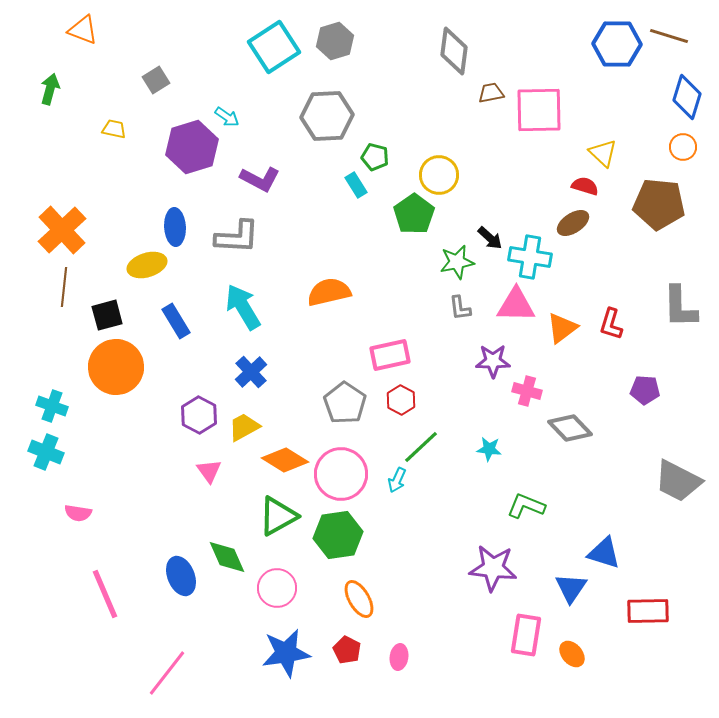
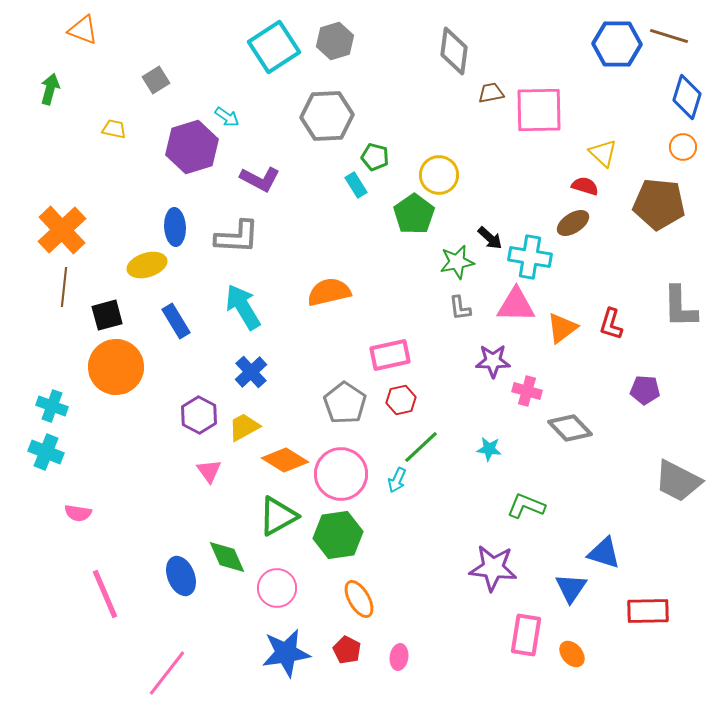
red hexagon at (401, 400): rotated 20 degrees clockwise
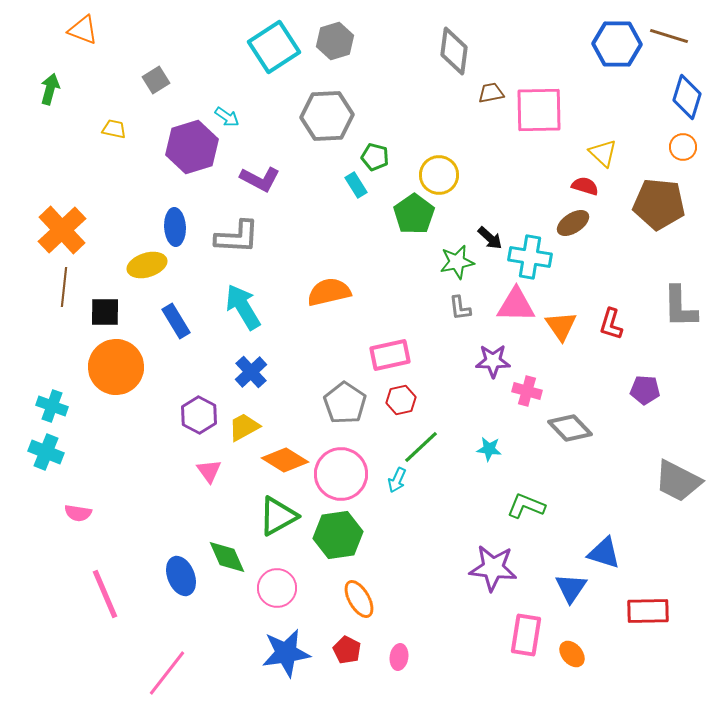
black square at (107, 315): moved 2 px left, 3 px up; rotated 16 degrees clockwise
orange triangle at (562, 328): moved 1 px left, 2 px up; rotated 28 degrees counterclockwise
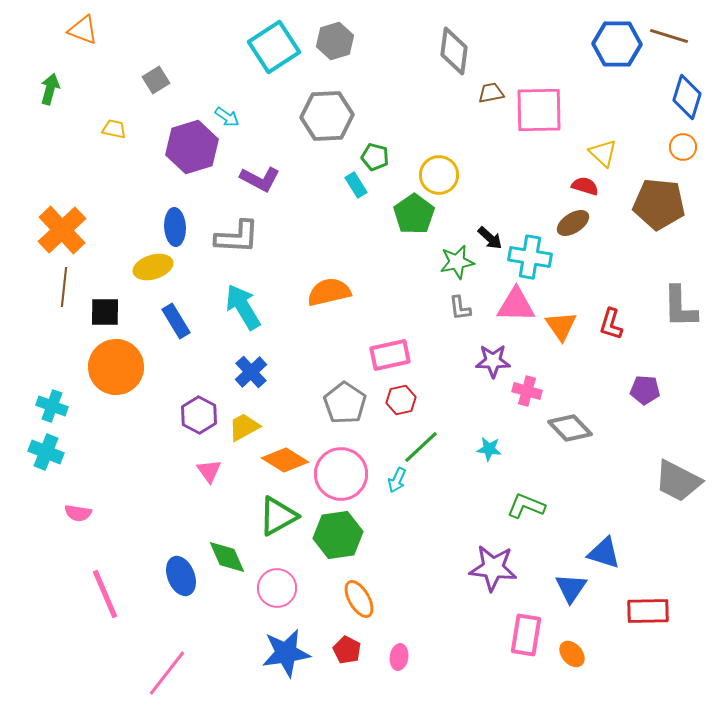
yellow ellipse at (147, 265): moved 6 px right, 2 px down
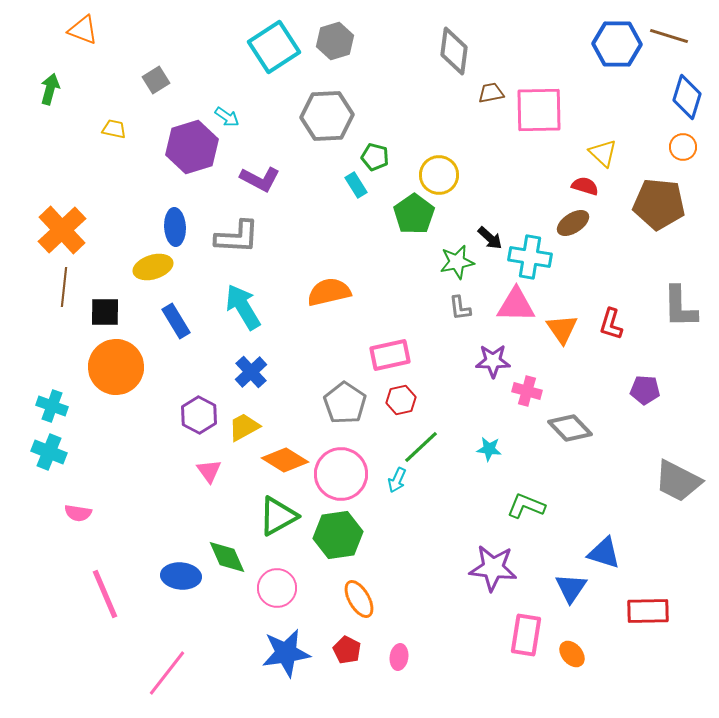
orange triangle at (561, 326): moved 1 px right, 3 px down
cyan cross at (46, 452): moved 3 px right
blue ellipse at (181, 576): rotated 63 degrees counterclockwise
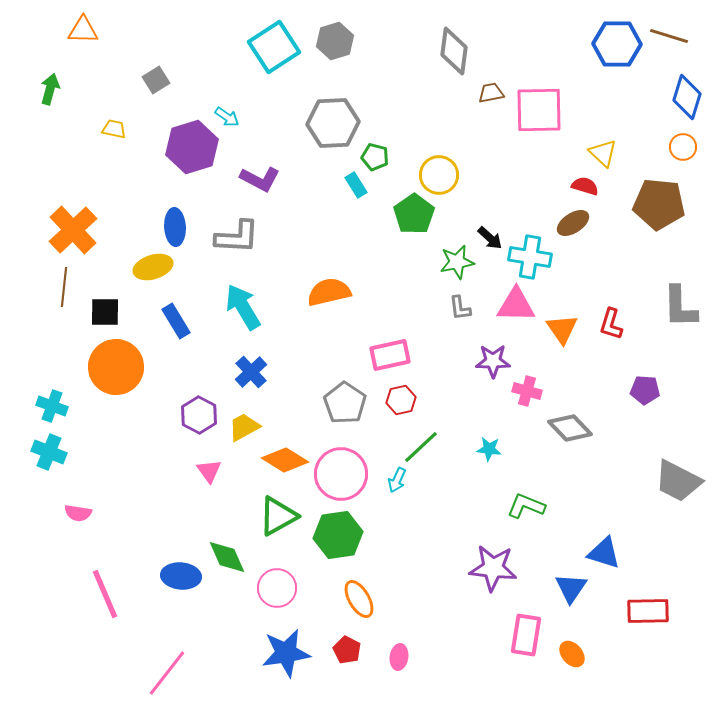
orange triangle at (83, 30): rotated 20 degrees counterclockwise
gray hexagon at (327, 116): moved 6 px right, 7 px down
orange cross at (62, 230): moved 11 px right
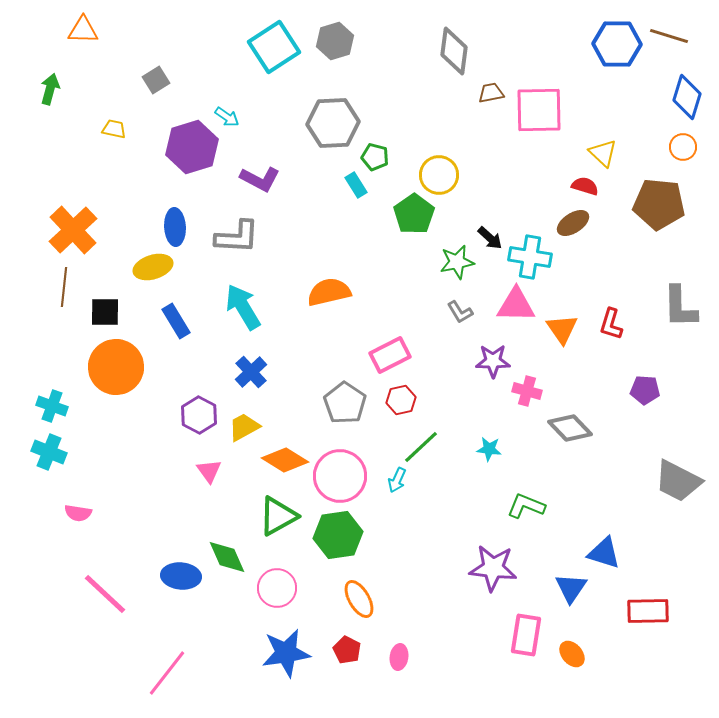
gray L-shape at (460, 308): moved 4 px down; rotated 24 degrees counterclockwise
pink rectangle at (390, 355): rotated 15 degrees counterclockwise
pink circle at (341, 474): moved 1 px left, 2 px down
pink line at (105, 594): rotated 24 degrees counterclockwise
